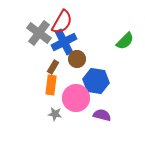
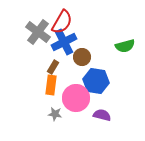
gray cross: moved 1 px left, 1 px up
green semicircle: moved 5 px down; rotated 30 degrees clockwise
brown circle: moved 5 px right, 2 px up
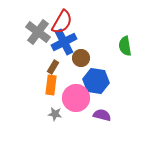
green semicircle: rotated 96 degrees clockwise
brown circle: moved 1 px left, 1 px down
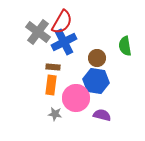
brown circle: moved 16 px right
brown rectangle: rotated 64 degrees clockwise
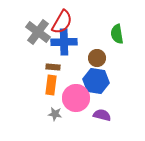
blue cross: rotated 25 degrees clockwise
green semicircle: moved 8 px left, 12 px up
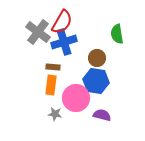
blue cross: rotated 15 degrees counterclockwise
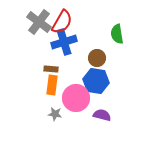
gray cross: moved 1 px right, 10 px up
brown rectangle: moved 2 px left, 2 px down
orange rectangle: moved 1 px right
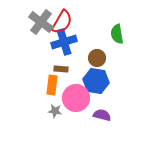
gray cross: moved 2 px right
brown rectangle: moved 10 px right
gray star: moved 3 px up
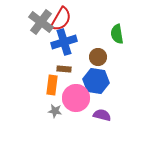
red semicircle: moved 1 px left, 3 px up
brown circle: moved 1 px right, 1 px up
brown rectangle: moved 3 px right
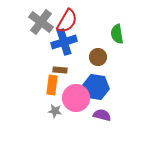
red semicircle: moved 6 px right, 2 px down
brown rectangle: moved 4 px left, 1 px down
blue hexagon: moved 6 px down
